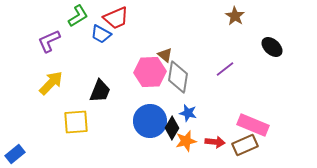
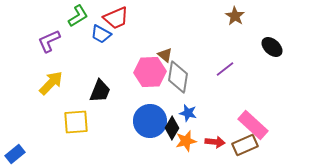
pink rectangle: rotated 20 degrees clockwise
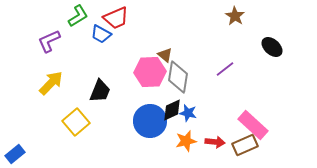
yellow square: rotated 36 degrees counterclockwise
black diamond: moved 18 px up; rotated 35 degrees clockwise
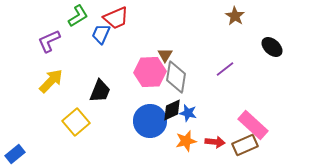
blue trapezoid: rotated 85 degrees clockwise
brown triangle: rotated 21 degrees clockwise
gray diamond: moved 2 px left
yellow arrow: moved 2 px up
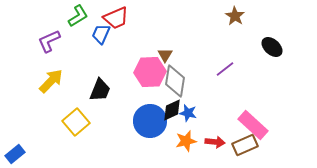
gray diamond: moved 1 px left, 4 px down
black trapezoid: moved 1 px up
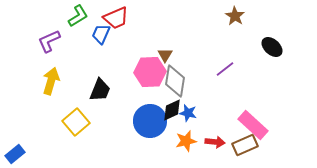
yellow arrow: rotated 28 degrees counterclockwise
